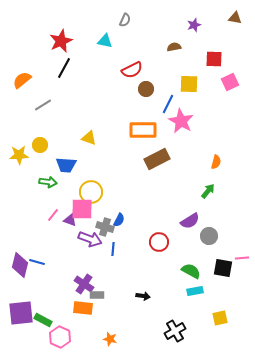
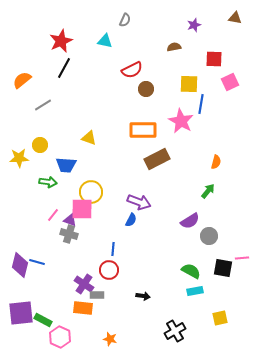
blue line at (168, 104): moved 33 px right; rotated 18 degrees counterclockwise
yellow star at (19, 155): moved 3 px down
blue semicircle at (119, 220): moved 12 px right
gray cross at (105, 227): moved 36 px left, 7 px down
purple arrow at (90, 239): moved 49 px right, 37 px up
red circle at (159, 242): moved 50 px left, 28 px down
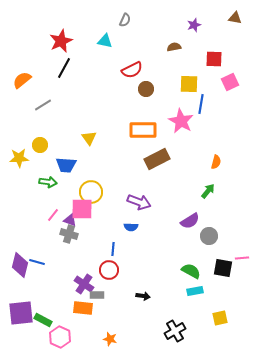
yellow triangle at (89, 138): rotated 35 degrees clockwise
blue semicircle at (131, 220): moved 7 px down; rotated 64 degrees clockwise
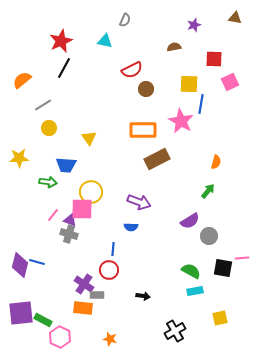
yellow circle at (40, 145): moved 9 px right, 17 px up
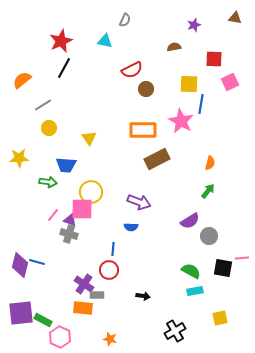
orange semicircle at (216, 162): moved 6 px left, 1 px down
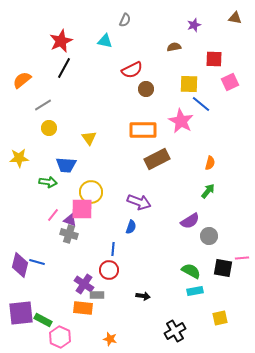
blue line at (201, 104): rotated 60 degrees counterclockwise
blue semicircle at (131, 227): rotated 72 degrees counterclockwise
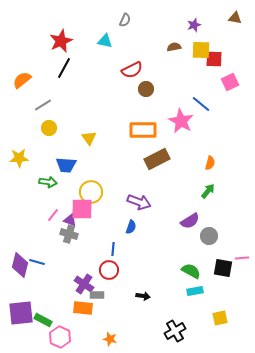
yellow square at (189, 84): moved 12 px right, 34 px up
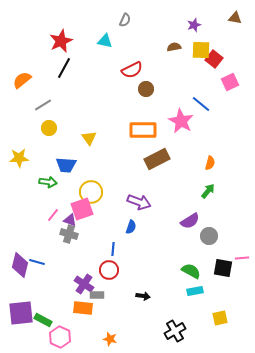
red square at (214, 59): rotated 36 degrees clockwise
pink square at (82, 209): rotated 20 degrees counterclockwise
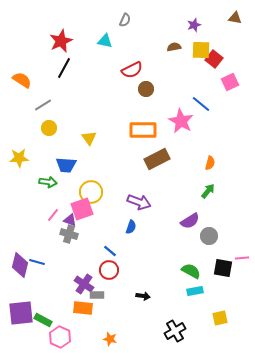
orange semicircle at (22, 80): rotated 72 degrees clockwise
blue line at (113, 249): moved 3 px left, 2 px down; rotated 56 degrees counterclockwise
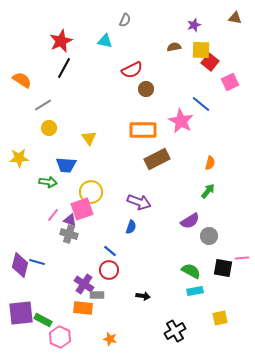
red square at (214, 59): moved 4 px left, 3 px down
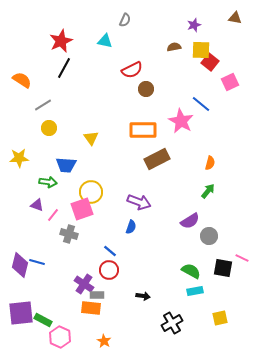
yellow triangle at (89, 138): moved 2 px right
purple triangle at (70, 220): moved 33 px left, 15 px up
pink line at (242, 258): rotated 32 degrees clockwise
orange rectangle at (83, 308): moved 8 px right
black cross at (175, 331): moved 3 px left, 8 px up
orange star at (110, 339): moved 6 px left, 2 px down; rotated 16 degrees clockwise
